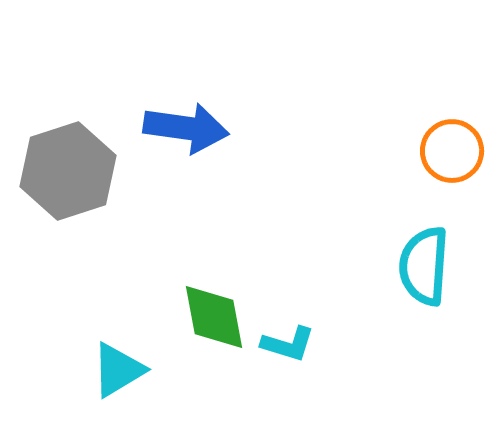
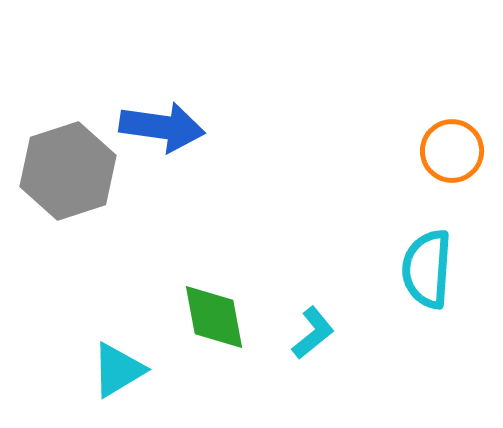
blue arrow: moved 24 px left, 1 px up
cyan semicircle: moved 3 px right, 3 px down
cyan L-shape: moved 25 px right, 11 px up; rotated 56 degrees counterclockwise
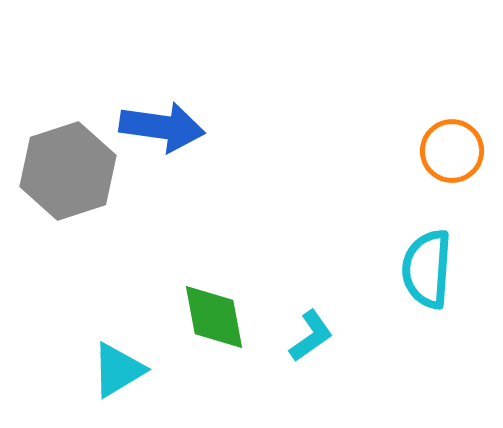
cyan L-shape: moved 2 px left, 3 px down; rotated 4 degrees clockwise
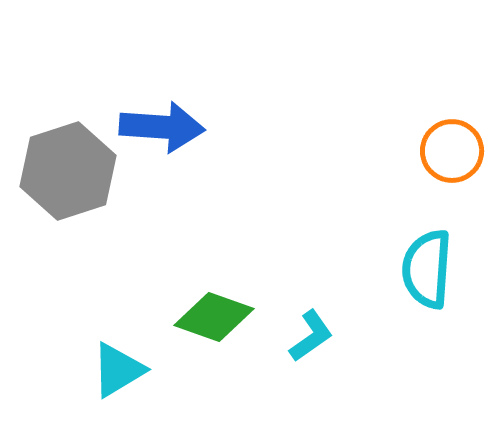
blue arrow: rotated 4 degrees counterclockwise
green diamond: rotated 60 degrees counterclockwise
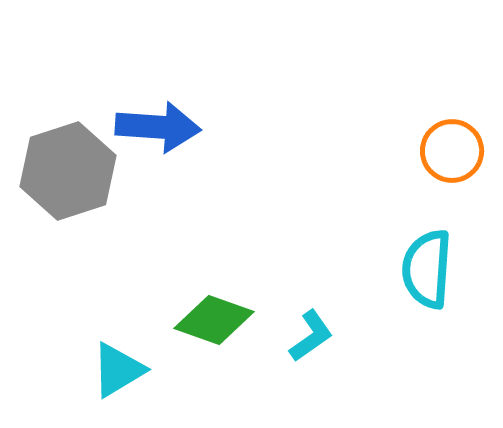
blue arrow: moved 4 px left
green diamond: moved 3 px down
